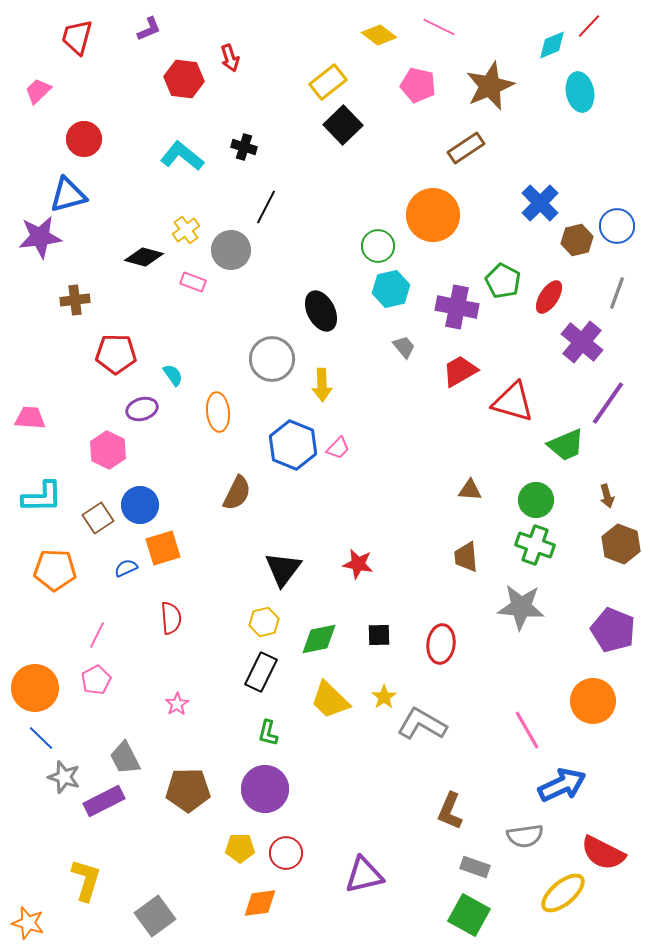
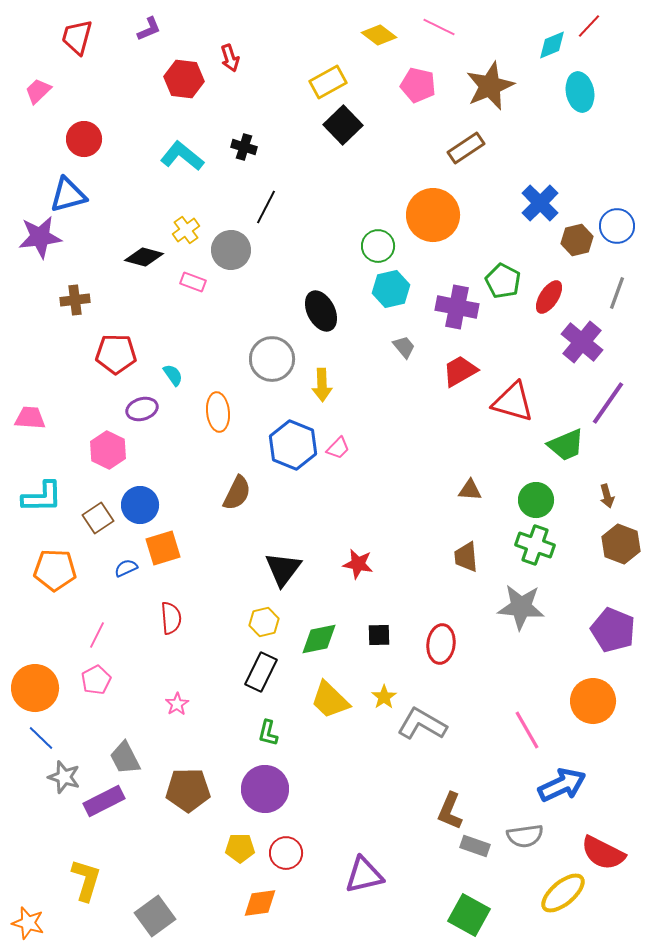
yellow rectangle at (328, 82): rotated 9 degrees clockwise
gray rectangle at (475, 867): moved 21 px up
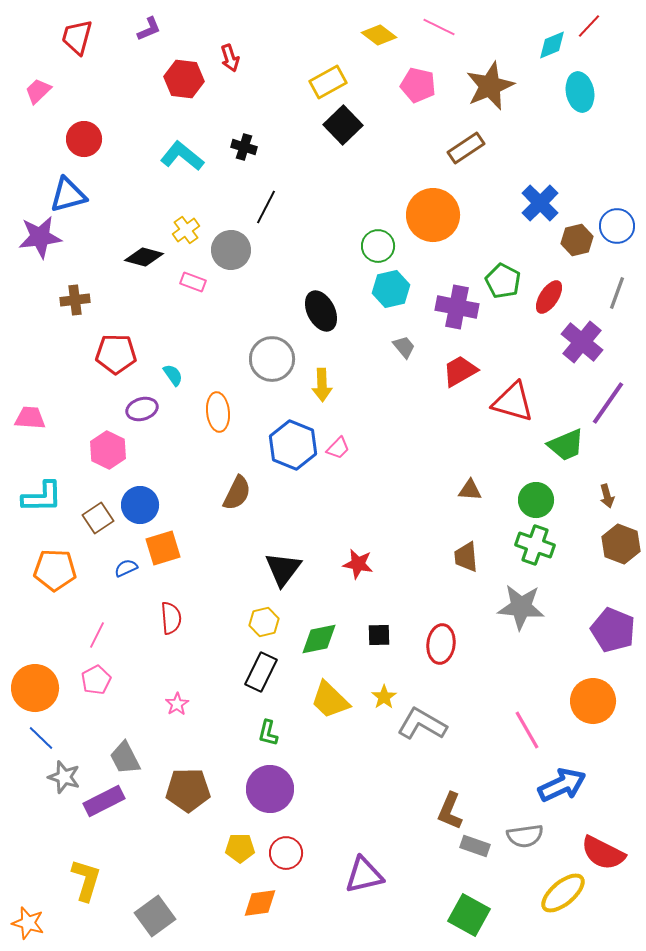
purple circle at (265, 789): moved 5 px right
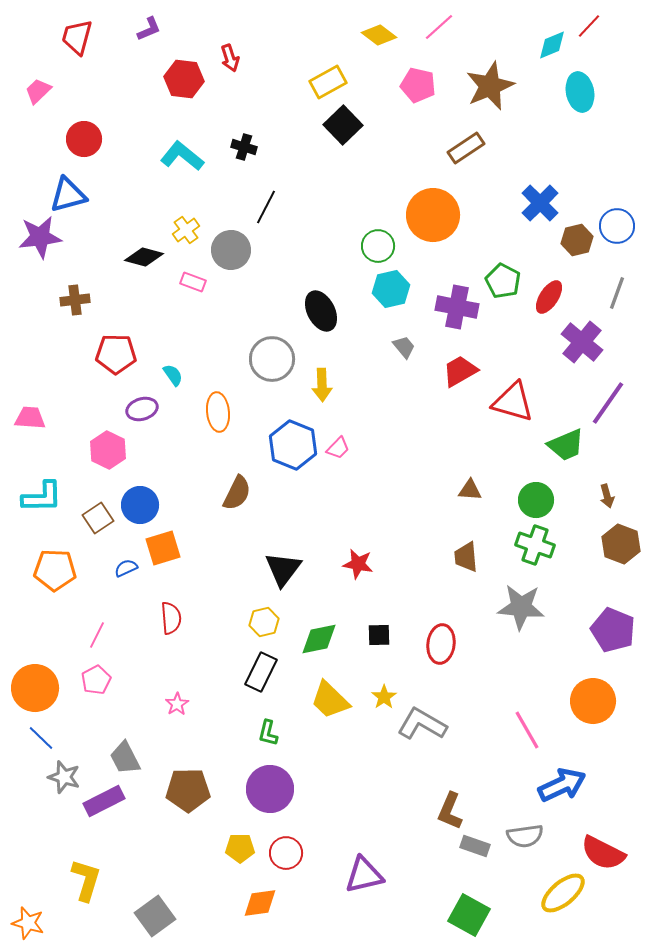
pink line at (439, 27): rotated 68 degrees counterclockwise
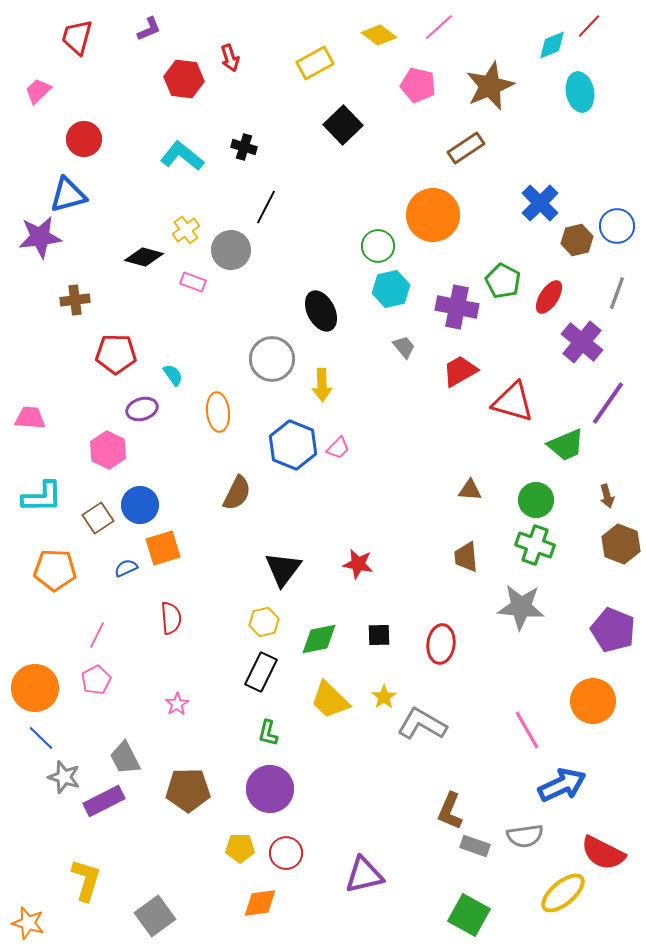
yellow rectangle at (328, 82): moved 13 px left, 19 px up
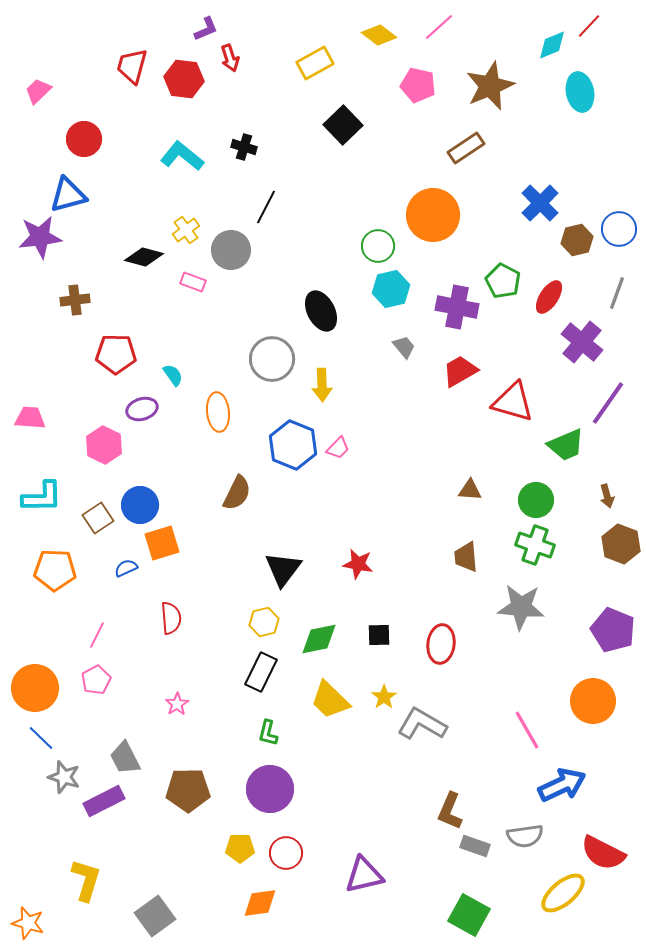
purple L-shape at (149, 29): moved 57 px right
red trapezoid at (77, 37): moved 55 px right, 29 px down
blue circle at (617, 226): moved 2 px right, 3 px down
pink hexagon at (108, 450): moved 4 px left, 5 px up
orange square at (163, 548): moved 1 px left, 5 px up
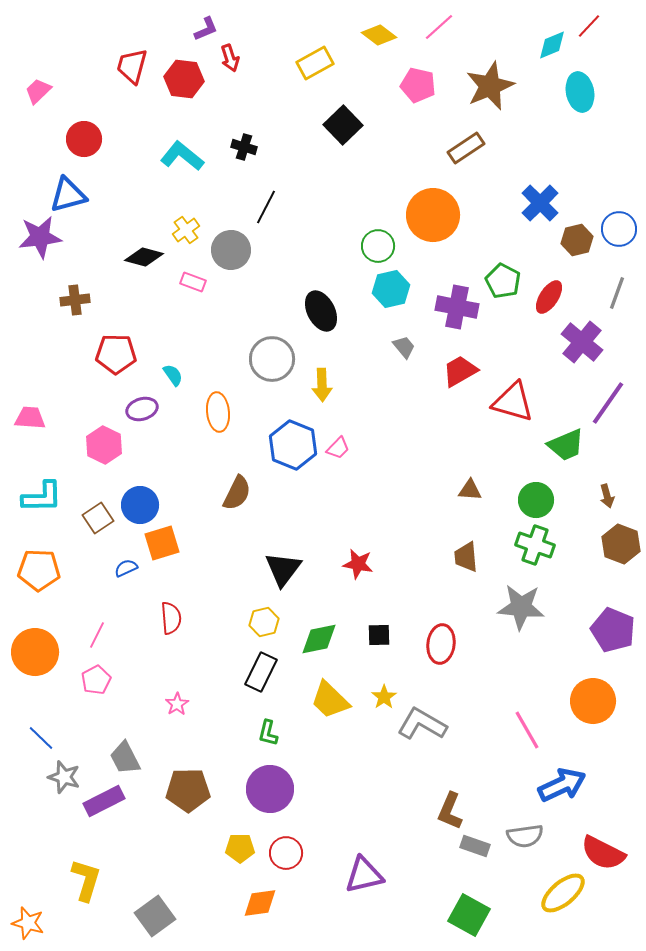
orange pentagon at (55, 570): moved 16 px left
orange circle at (35, 688): moved 36 px up
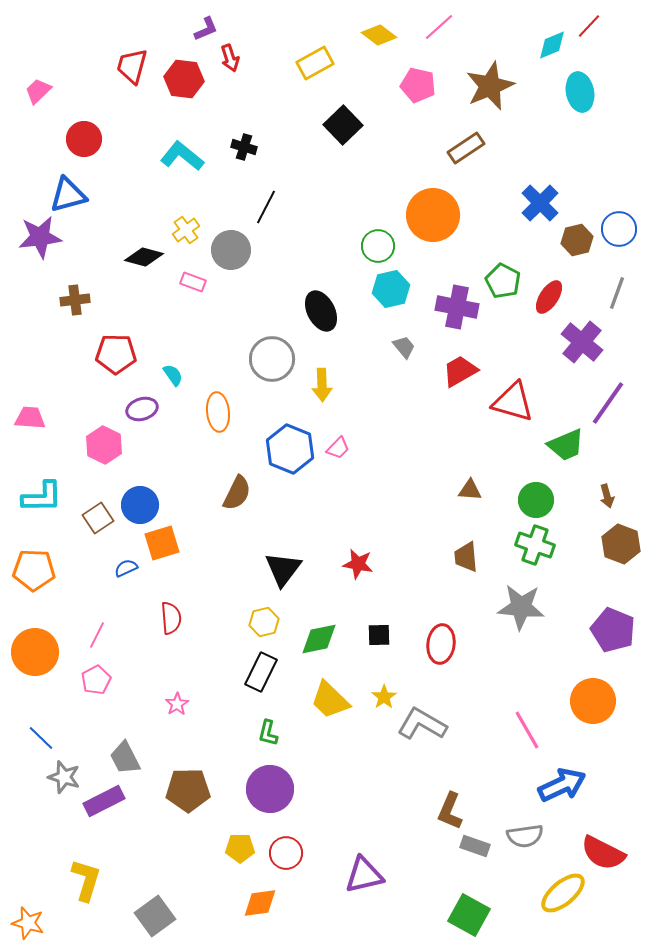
blue hexagon at (293, 445): moved 3 px left, 4 px down
orange pentagon at (39, 570): moved 5 px left
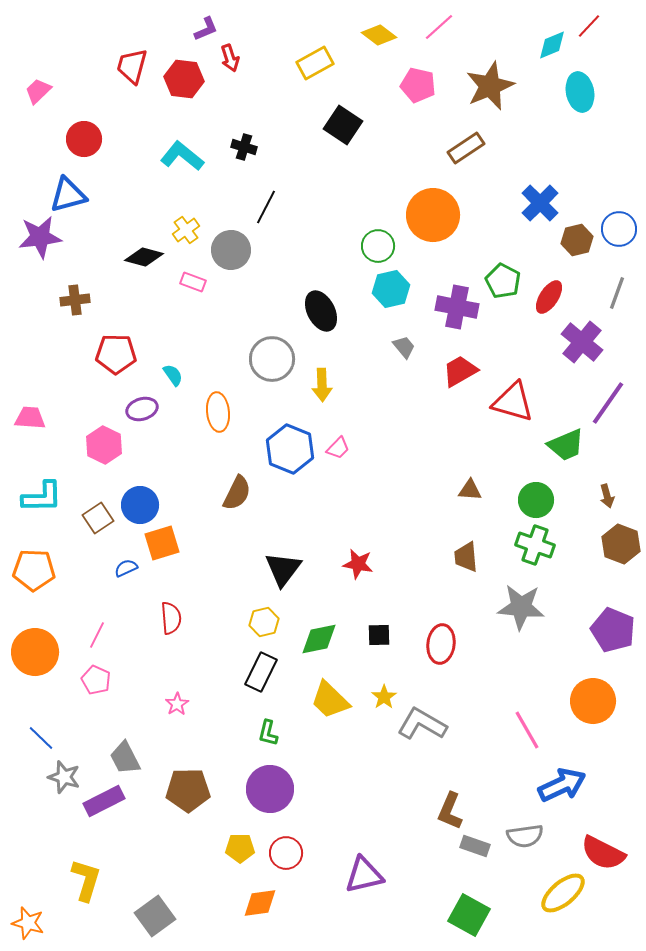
black square at (343, 125): rotated 12 degrees counterclockwise
pink pentagon at (96, 680): rotated 20 degrees counterclockwise
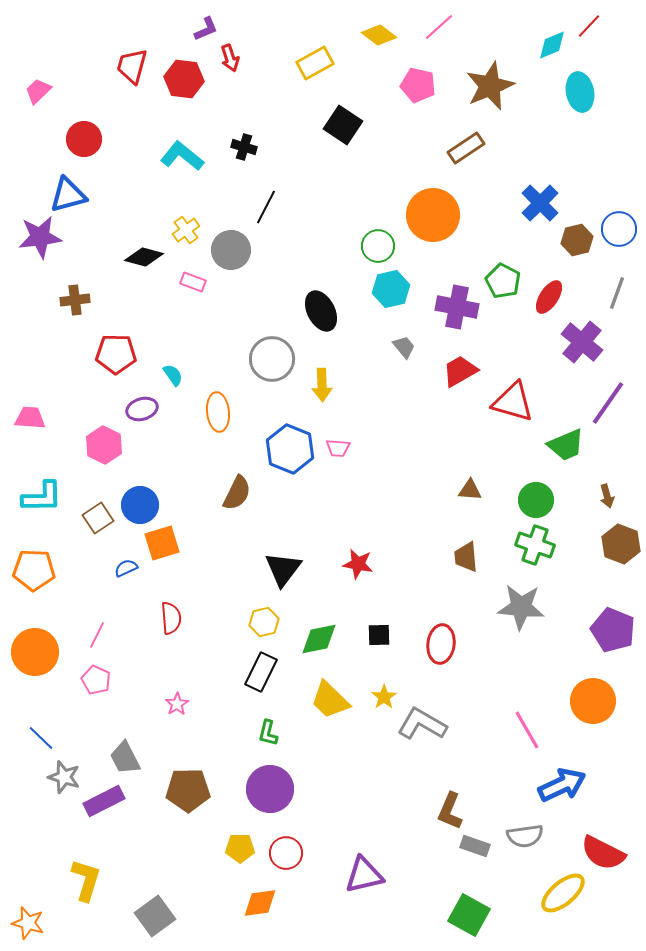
pink trapezoid at (338, 448): rotated 50 degrees clockwise
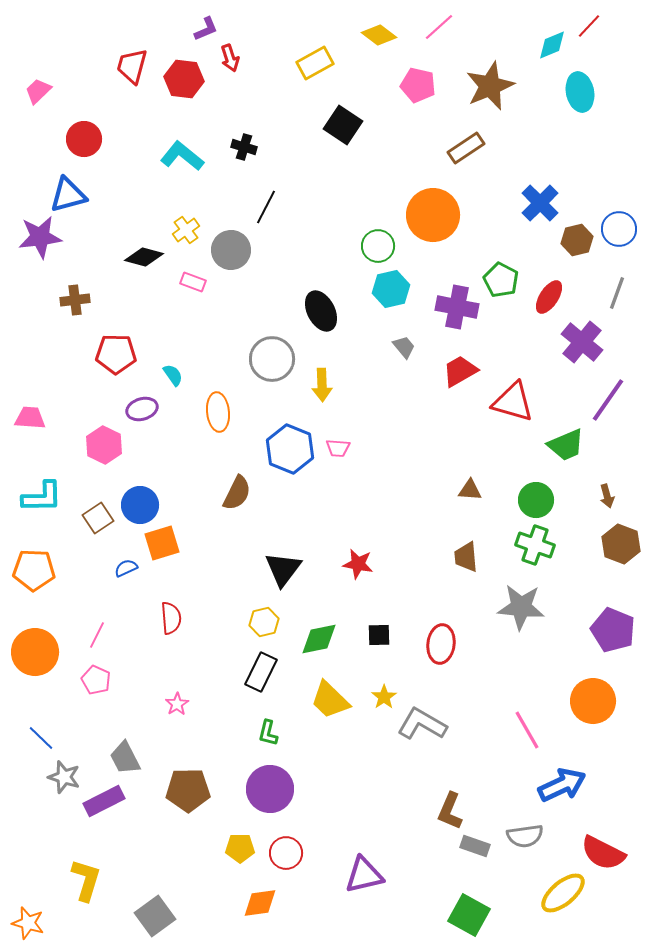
green pentagon at (503, 281): moved 2 px left, 1 px up
purple line at (608, 403): moved 3 px up
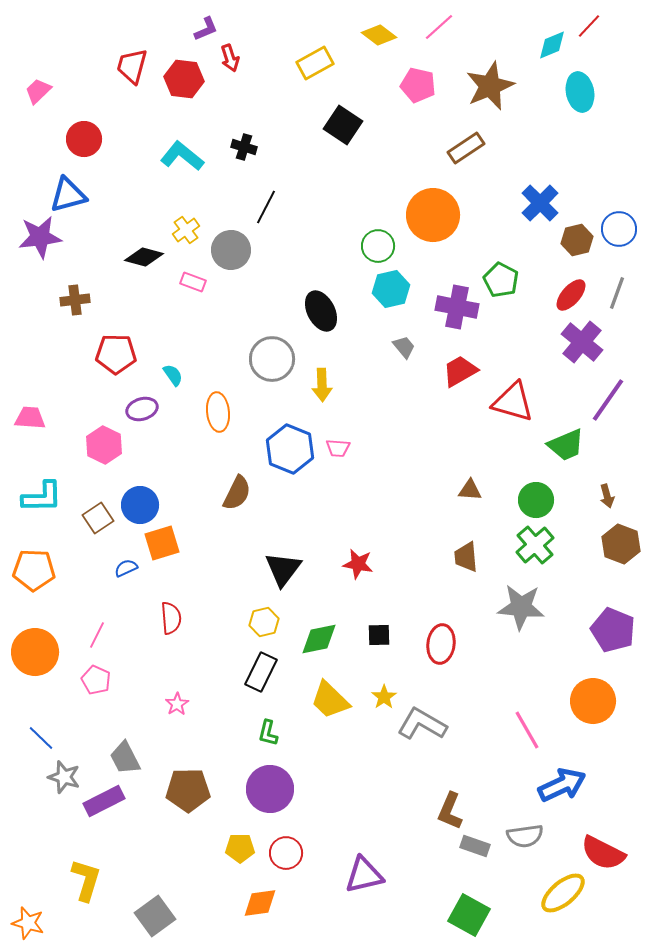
red ellipse at (549, 297): moved 22 px right, 2 px up; rotated 8 degrees clockwise
green cross at (535, 545): rotated 30 degrees clockwise
